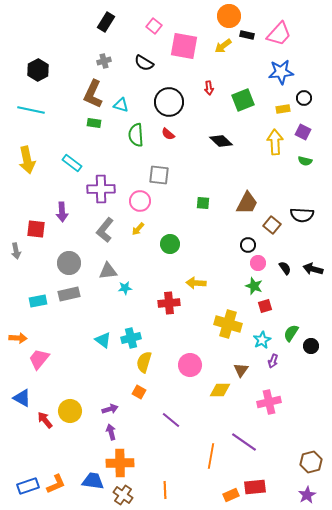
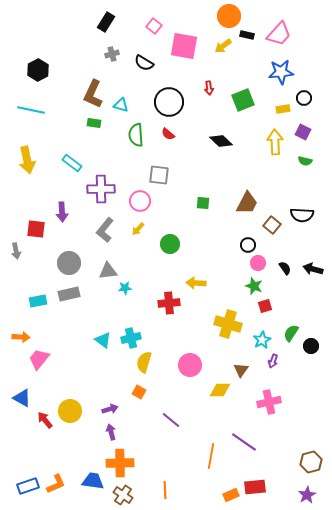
gray cross at (104, 61): moved 8 px right, 7 px up
orange arrow at (18, 338): moved 3 px right, 1 px up
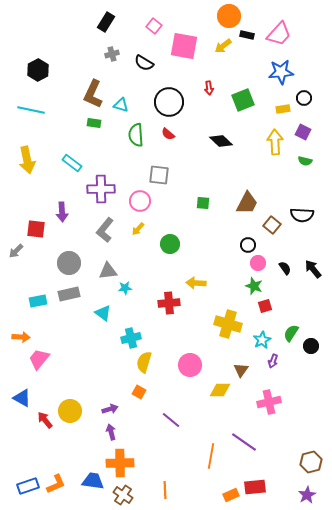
gray arrow at (16, 251): rotated 56 degrees clockwise
black arrow at (313, 269): rotated 36 degrees clockwise
cyan triangle at (103, 340): moved 27 px up
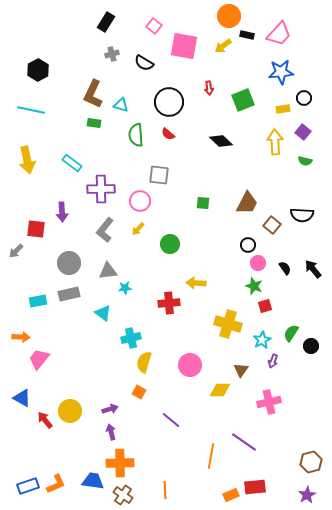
purple square at (303, 132): rotated 14 degrees clockwise
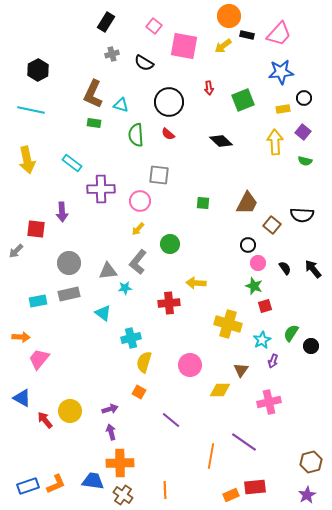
gray L-shape at (105, 230): moved 33 px right, 32 px down
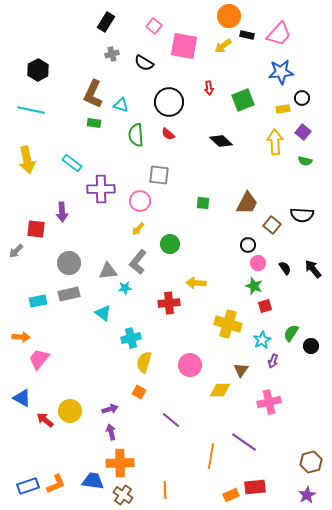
black circle at (304, 98): moved 2 px left
red arrow at (45, 420): rotated 12 degrees counterclockwise
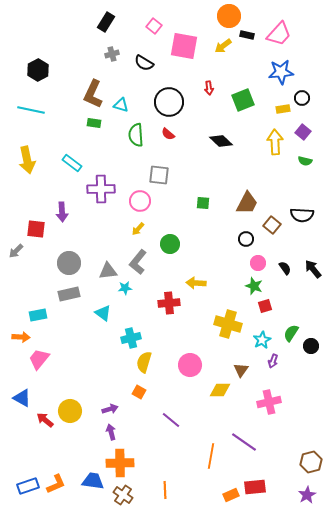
black circle at (248, 245): moved 2 px left, 6 px up
cyan rectangle at (38, 301): moved 14 px down
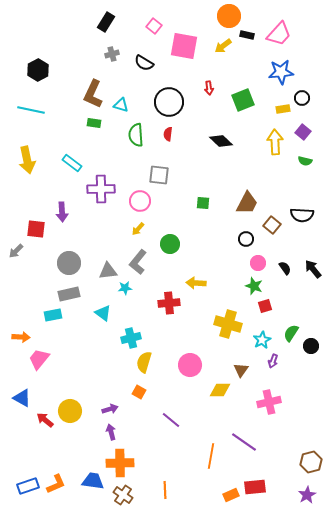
red semicircle at (168, 134): rotated 56 degrees clockwise
cyan rectangle at (38, 315): moved 15 px right
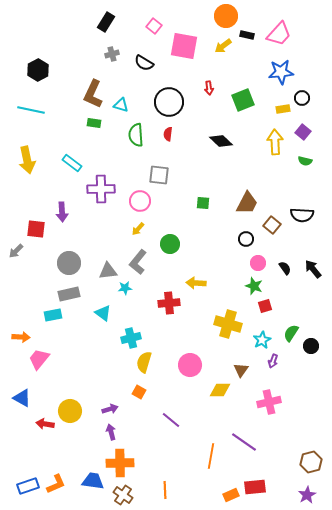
orange circle at (229, 16): moved 3 px left
red arrow at (45, 420): moved 4 px down; rotated 30 degrees counterclockwise
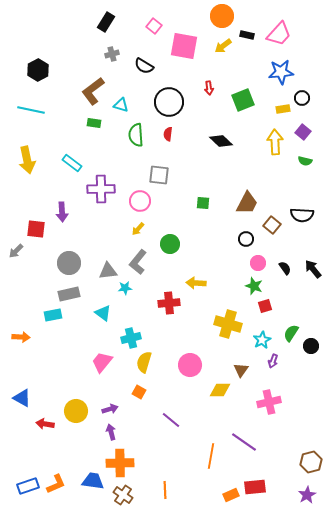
orange circle at (226, 16): moved 4 px left
black semicircle at (144, 63): moved 3 px down
brown L-shape at (93, 94): moved 3 px up; rotated 28 degrees clockwise
pink trapezoid at (39, 359): moved 63 px right, 3 px down
yellow circle at (70, 411): moved 6 px right
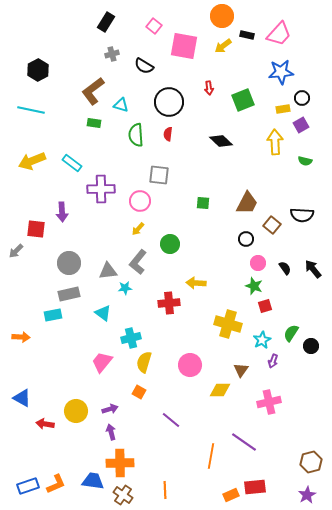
purple square at (303, 132): moved 2 px left, 7 px up; rotated 21 degrees clockwise
yellow arrow at (27, 160): moved 5 px right, 1 px down; rotated 80 degrees clockwise
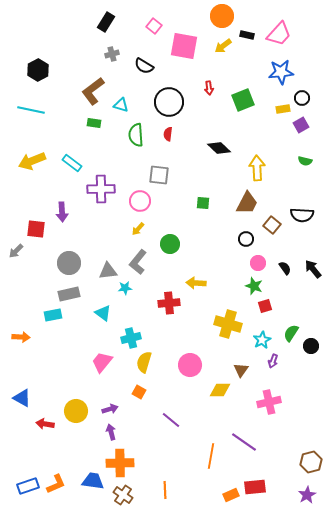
black diamond at (221, 141): moved 2 px left, 7 px down
yellow arrow at (275, 142): moved 18 px left, 26 px down
